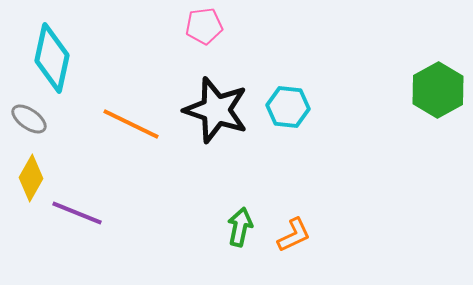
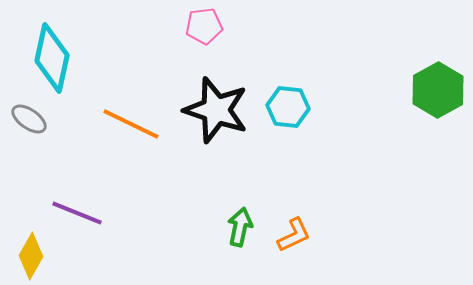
yellow diamond: moved 78 px down
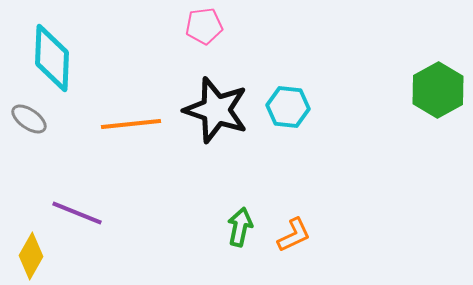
cyan diamond: rotated 10 degrees counterclockwise
orange line: rotated 32 degrees counterclockwise
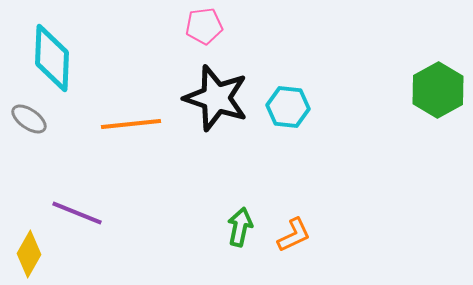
black star: moved 12 px up
yellow diamond: moved 2 px left, 2 px up
